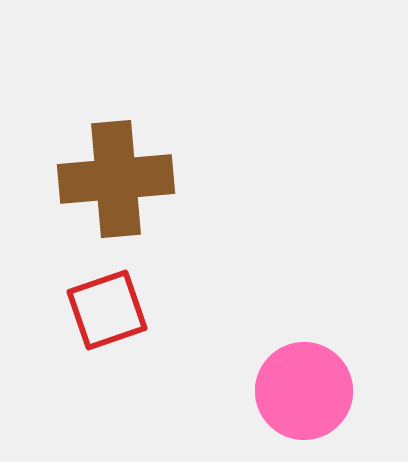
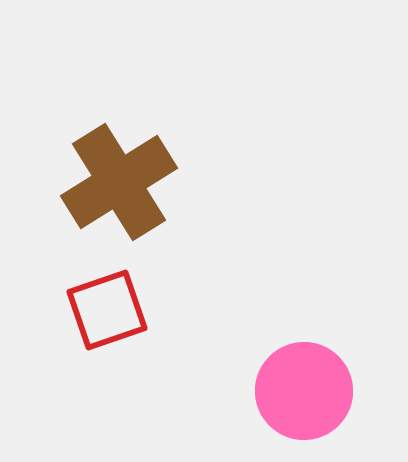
brown cross: moved 3 px right, 3 px down; rotated 27 degrees counterclockwise
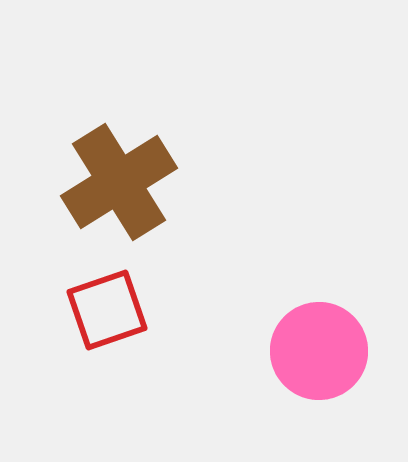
pink circle: moved 15 px right, 40 px up
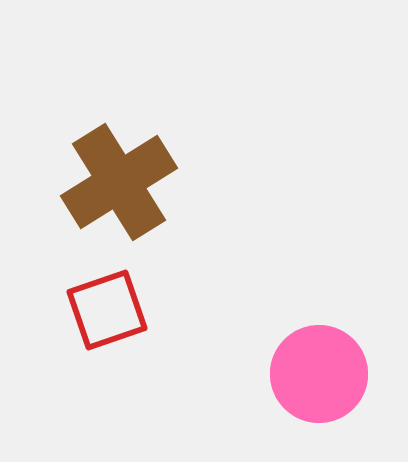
pink circle: moved 23 px down
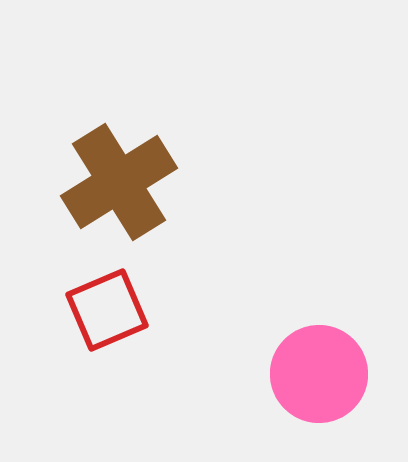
red square: rotated 4 degrees counterclockwise
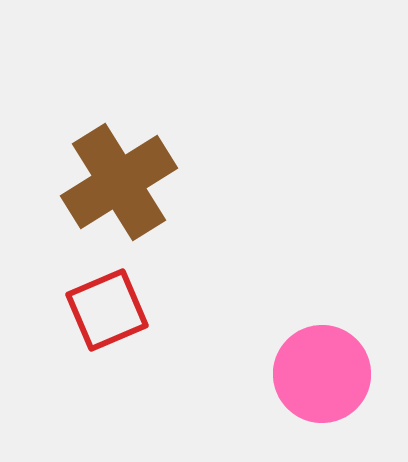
pink circle: moved 3 px right
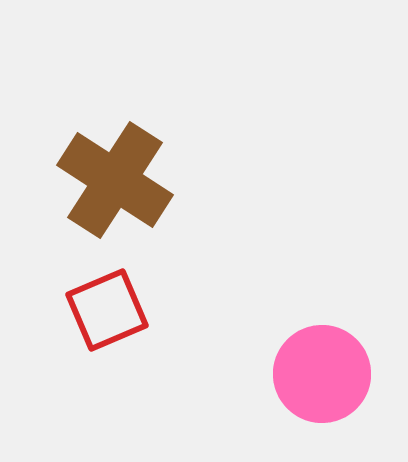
brown cross: moved 4 px left, 2 px up; rotated 25 degrees counterclockwise
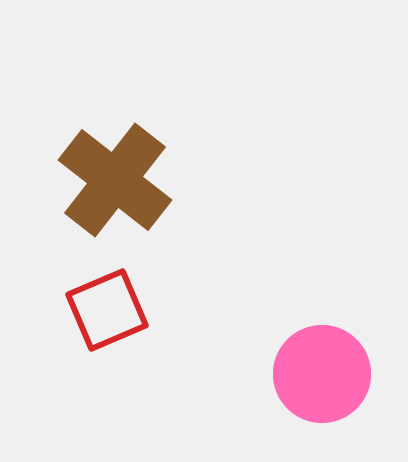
brown cross: rotated 5 degrees clockwise
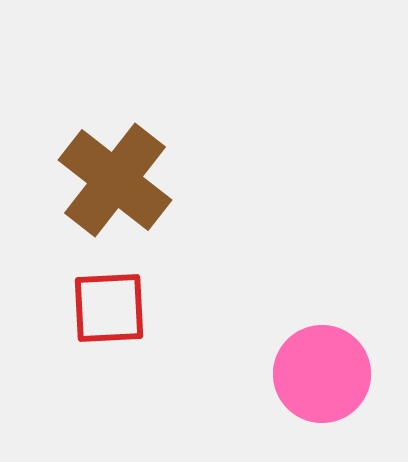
red square: moved 2 px right, 2 px up; rotated 20 degrees clockwise
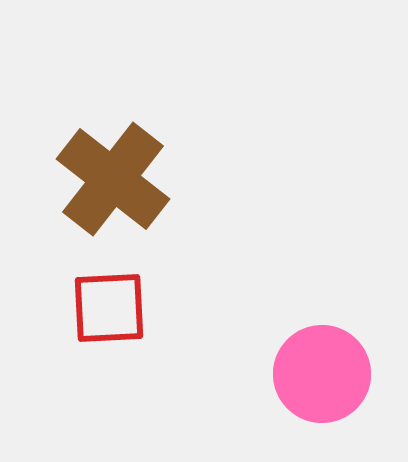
brown cross: moved 2 px left, 1 px up
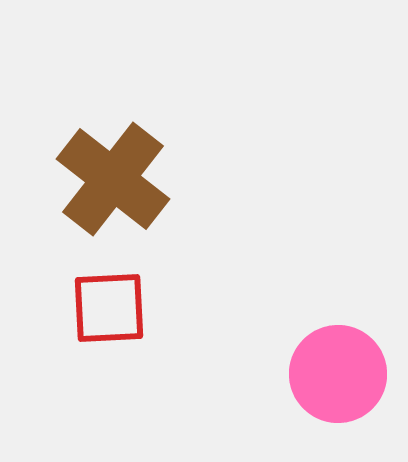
pink circle: moved 16 px right
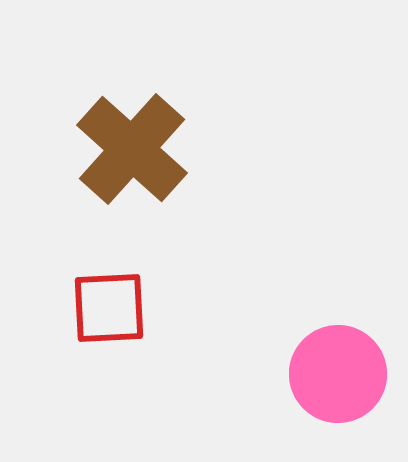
brown cross: moved 19 px right, 30 px up; rotated 4 degrees clockwise
